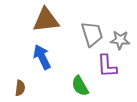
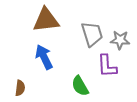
blue arrow: moved 2 px right
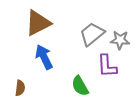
brown triangle: moved 8 px left, 3 px down; rotated 20 degrees counterclockwise
gray trapezoid: rotated 112 degrees counterclockwise
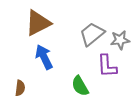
gray star: rotated 12 degrees counterclockwise
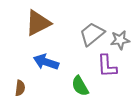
blue arrow: moved 2 px right, 5 px down; rotated 45 degrees counterclockwise
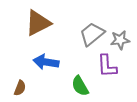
blue arrow: rotated 10 degrees counterclockwise
brown semicircle: rotated 14 degrees clockwise
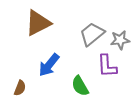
blue arrow: moved 3 px right, 3 px down; rotated 60 degrees counterclockwise
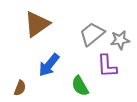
brown triangle: moved 1 px left, 1 px down; rotated 8 degrees counterclockwise
